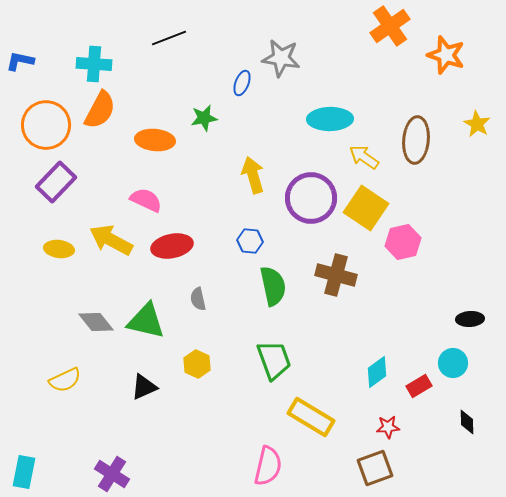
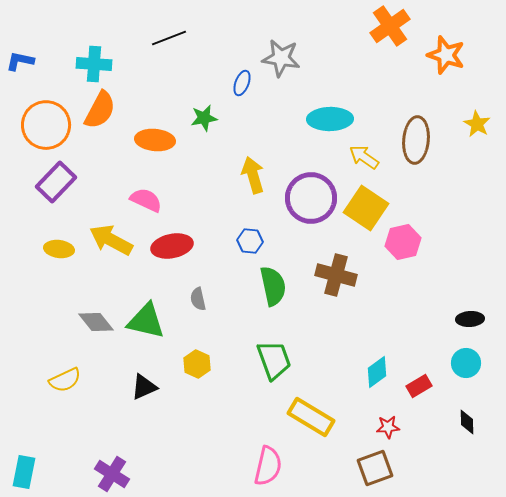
cyan circle at (453, 363): moved 13 px right
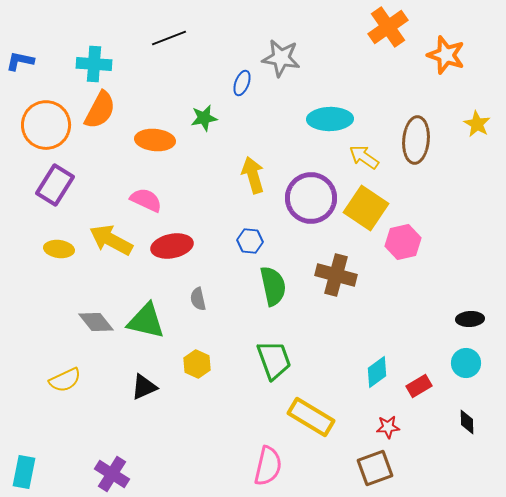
orange cross at (390, 26): moved 2 px left, 1 px down
purple rectangle at (56, 182): moved 1 px left, 3 px down; rotated 12 degrees counterclockwise
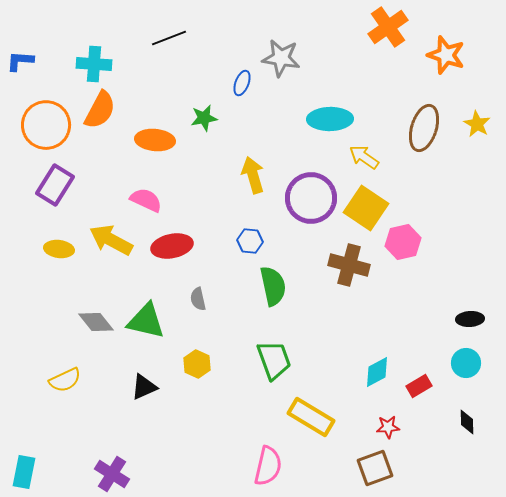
blue L-shape at (20, 61): rotated 8 degrees counterclockwise
brown ellipse at (416, 140): moved 8 px right, 12 px up; rotated 12 degrees clockwise
brown cross at (336, 275): moved 13 px right, 10 px up
cyan diamond at (377, 372): rotated 8 degrees clockwise
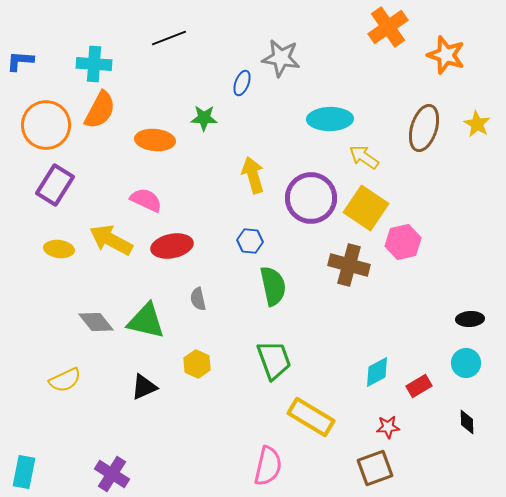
green star at (204, 118): rotated 12 degrees clockwise
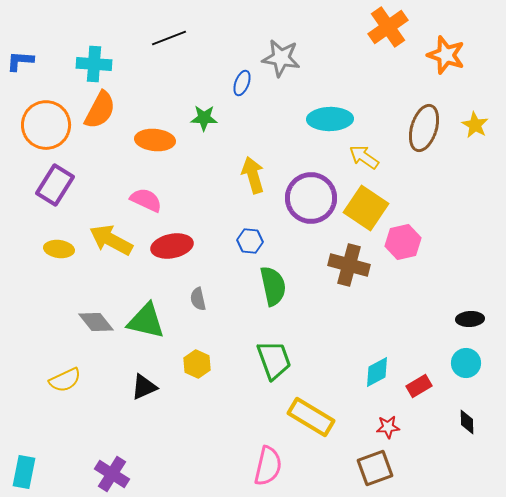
yellow star at (477, 124): moved 2 px left, 1 px down
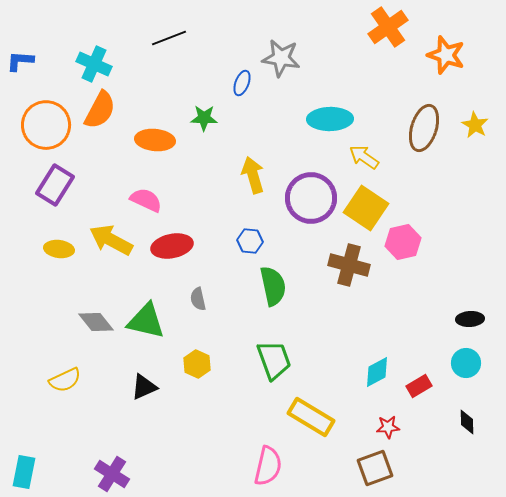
cyan cross at (94, 64): rotated 20 degrees clockwise
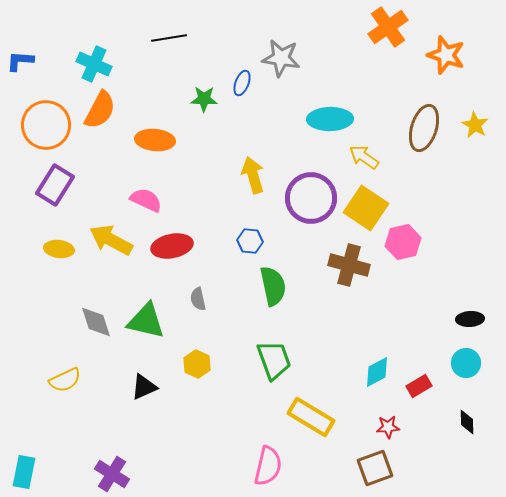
black line at (169, 38): rotated 12 degrees clockwise
green star at (204, 118): moved 19 px up
gray diamond at (96, 322): rotated 21 degrees clockwise
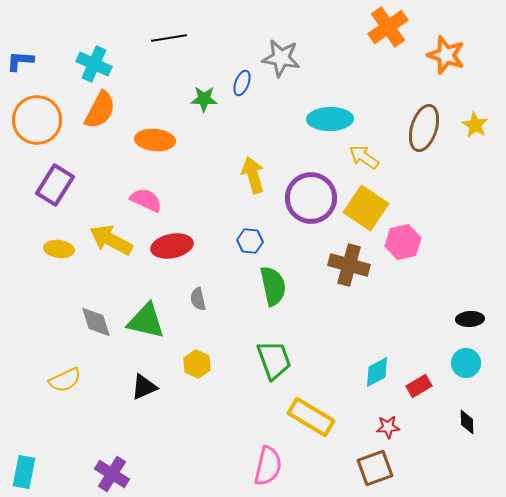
orange circle at (46, 125): moved 9 px left, 5 px up
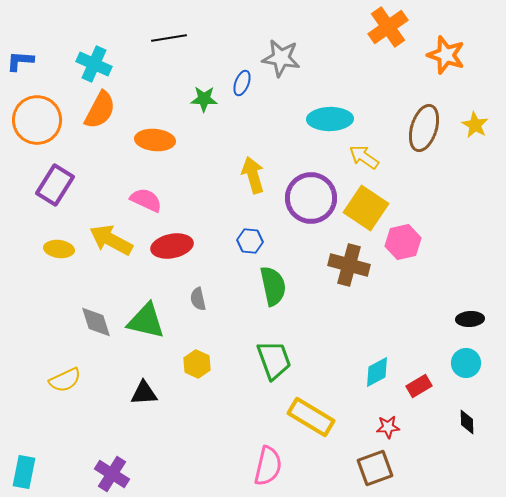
black triangle at (144, 387): moved 6 px down; rotated 20 degrees clockwise
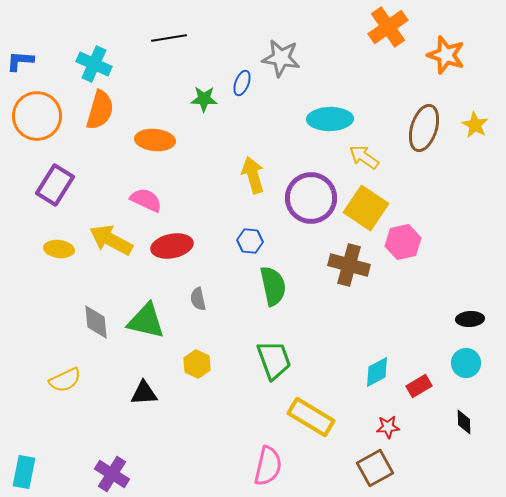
orange semicircle at (100, 110): rotated 12 degrees counterclockwise
orange circle at (37, 120): moved 4 px up
gray diamond at (96, 322): rotated 12 degrees clockwise
black diamond at (467, 422): moved 3 px left
brown square at (375, 468): rotated 9 degrees counterclockwise
